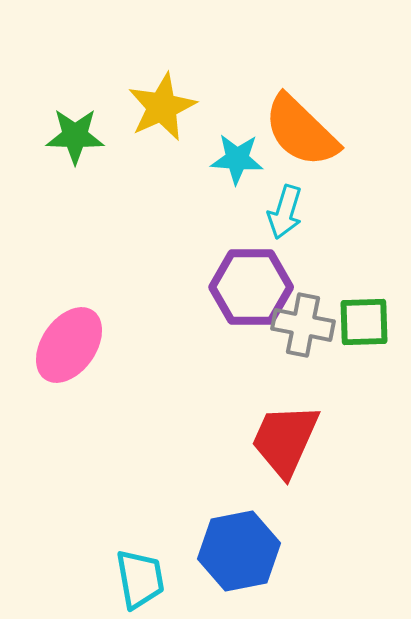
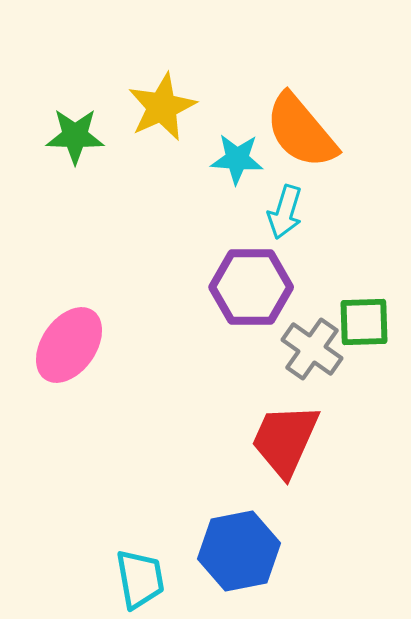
orange semicircle: rotated 6 degrees clockwise
gray cross: moved 9 px right, 24 px down; rotated 24 degrees clockwise
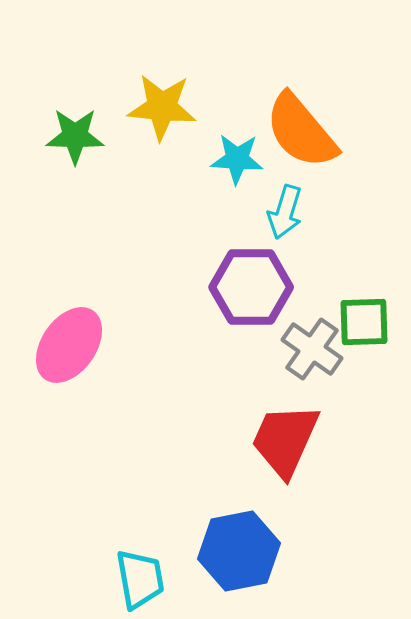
yellow star: rotated 30 degrees clockwise
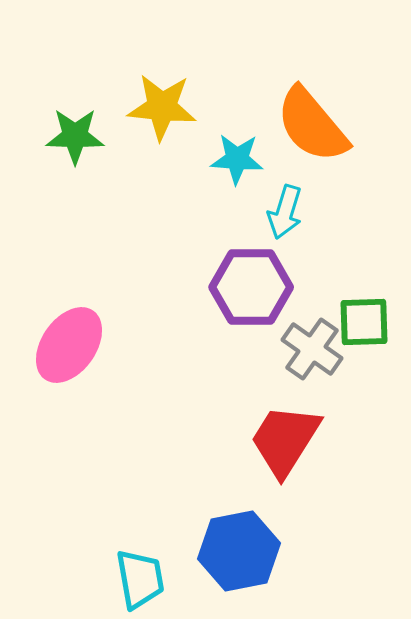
orange semicircle: moved 11 px right, 6 px up
red trapezoid: rotated 8 degrees clockwise
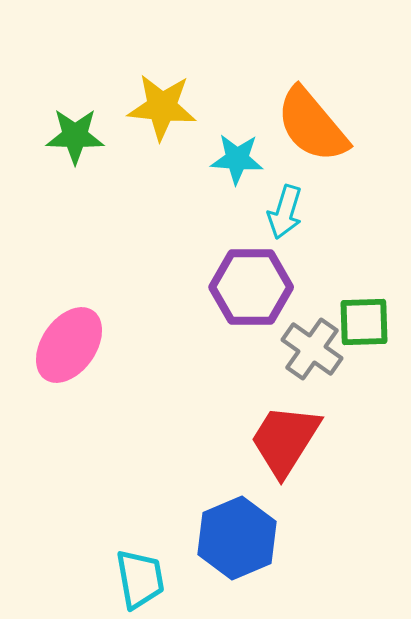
blue hexagon: moved 2 px left, 13 px up; rotated 12 degrees counterclockwise
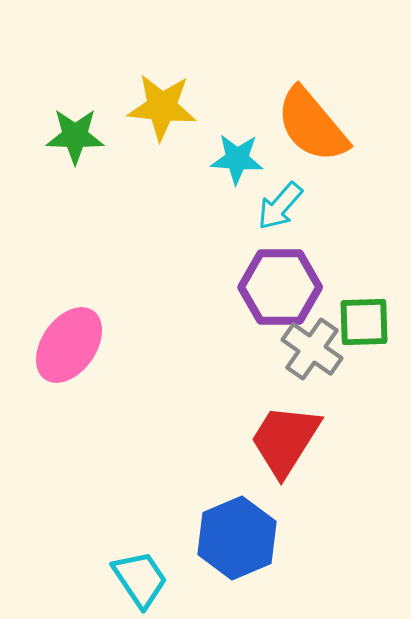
cyan arrow: moved 5 px left, 6 px up; rotated 24 degrees clockwise
purple hexagon: moved 29 px right
cyan trapezoid: rotated 24 degrees counterclockwise
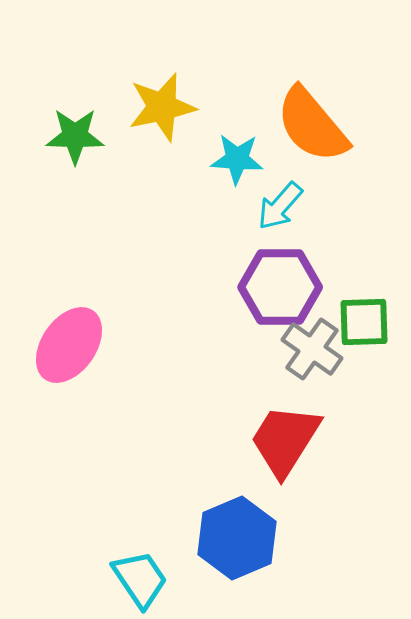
yellow star: rotated 18 degrees counterclockwise
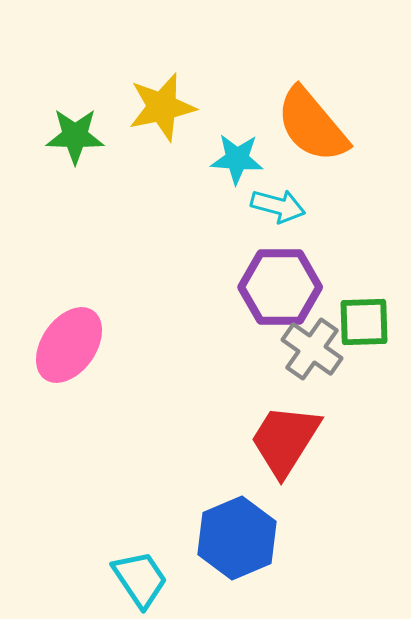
cyan arrow: moved 2 px left; rotated 116 degrees counterclockwise
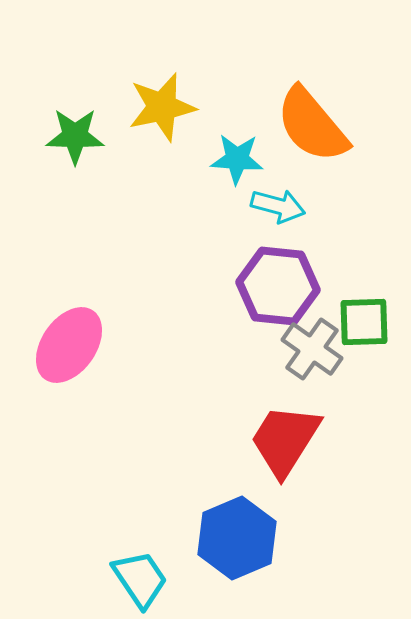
purple hexagon: moved 2 px left, 1 px up; rotated 6 degrees clockwise
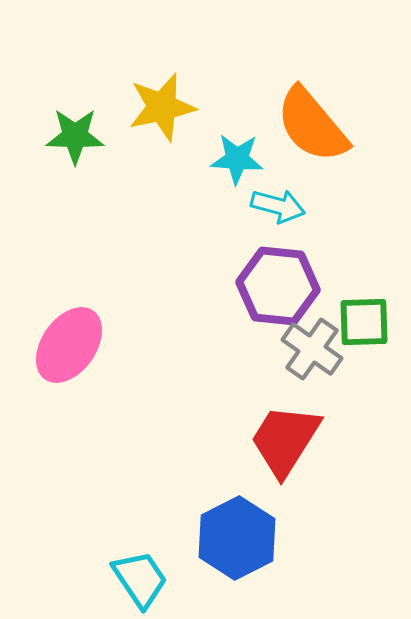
blue hexagon: rotated 4 degrees counterclockwise
